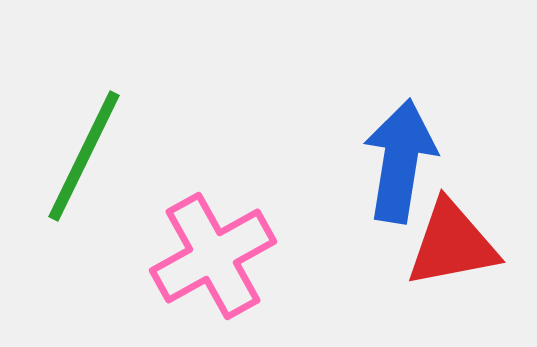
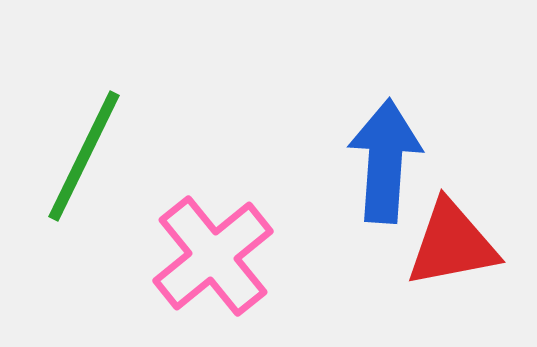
blue arrow: moved 15 px left; rotated 5 degrees counterclockwise
pink cross: rotated 10 degrees counterclockwise
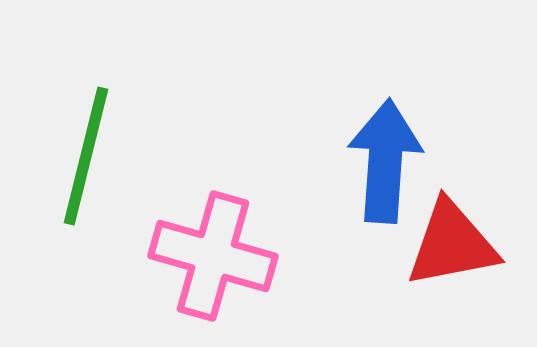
green line: moved 2 px right; rotated 12 degrees counterclockwise
pink cross: rotated 35 degrees counterclockwise
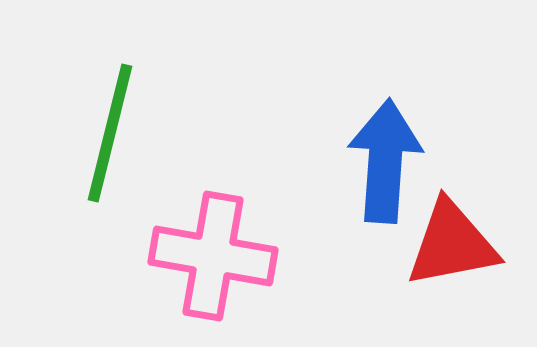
green line: moved 24 px right, 23 px up
pink cross: rotated 6 degrees counterclockwise
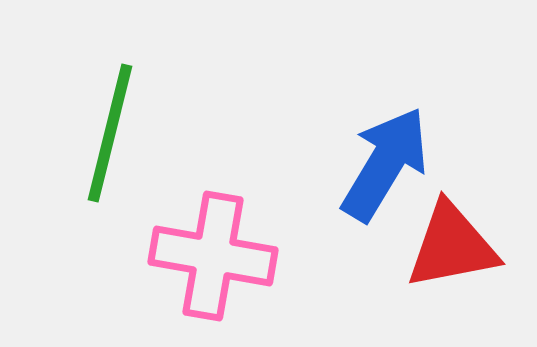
blue arrow: moved 3 px down; rotated 27 degrees clockwise
red triangle: moved 2 px down
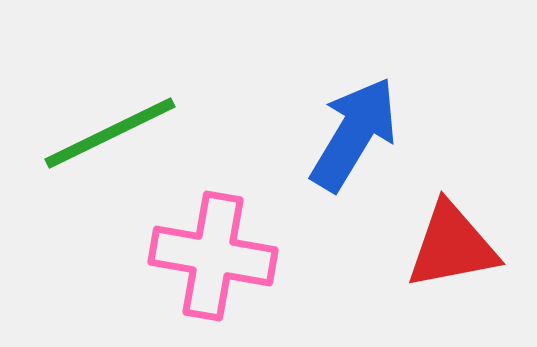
green line: rotated 50 degrees clockwise
blue arrow: moved 31 px left, 30 px up
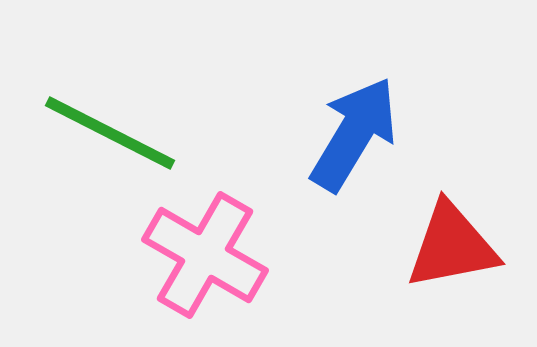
green line: rotated 53 degrees clockwise
pink cross: moved 8 px left, 1 px up; rotated 20 degrees clockwise
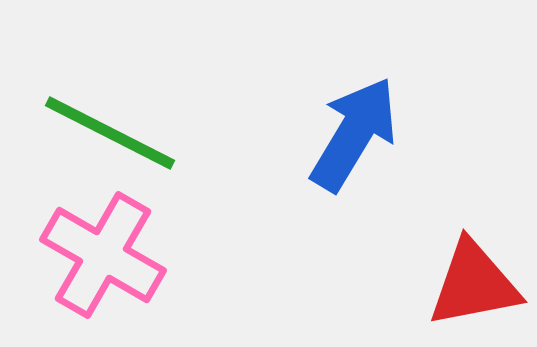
red triangle: moved 22 px right, 38 px down
pink cross: moved 102 px left
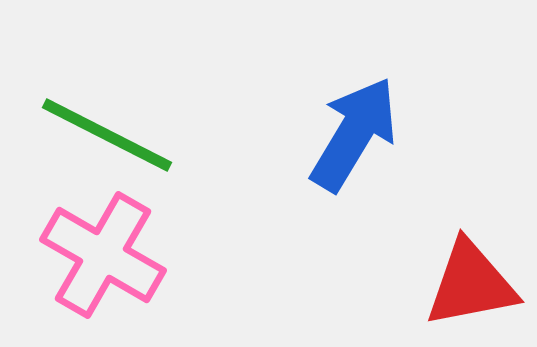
green line: moved 3 px left, 2 px down
red triangle: moved 3 px left
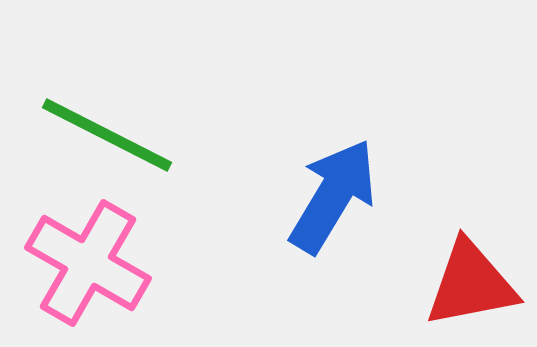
blue arrow: moved 21 px left, 62 px down
pink cross: moved 15 px left, 8 px down
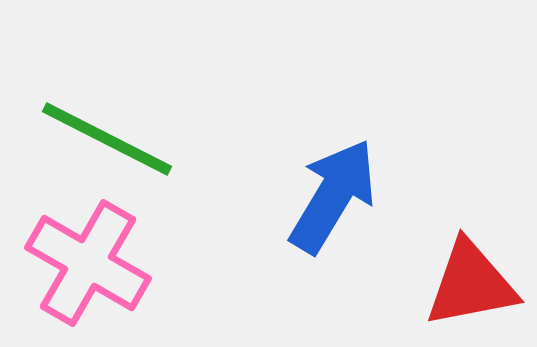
green line: moved 4 px down
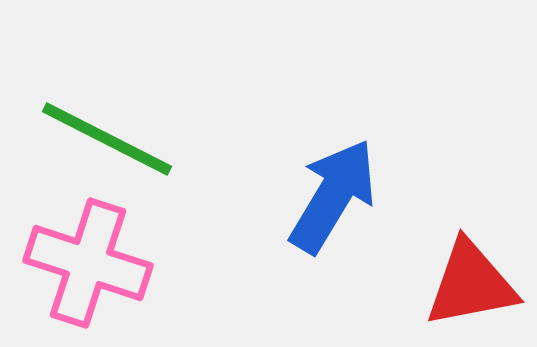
pink cross: rotated 12 degrees counterclockwise
